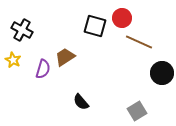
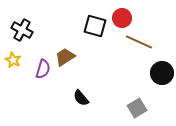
black semicircle: moved 4 px up
gray square: moved 3 px up
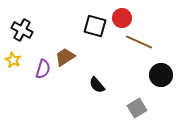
black circle: moved 1 px left, 2 px down
black semicircle: moved 16 px right, 13 px up
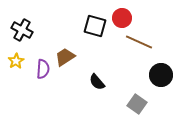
yellow star: moved 3 px right, 1 px down; rotated 14 degrees clockwise
purple semicircle: rotated 12 degrees counterclockwise
black semicircle: moved 3 px up
gray square: moved 4 px up; rotated 24 degrees counterclockwise
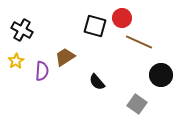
purple semicircle: moved 1 px left, 2 px down
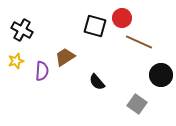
yellow star: rotated 14 degrees clockwise
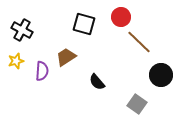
red circle: moved 1 px left, 1 px up
black square: moved 11 px left, 2 px up
brown line: rotated 20 degrees clockwise
brown trapezoid: moved 1 px right
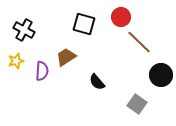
black cross: moved 2 px right
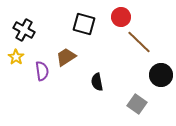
yellow star: moved 4 px up; rotated 21 degrees counterclockwise
purple semicircle: rotated 12 degrees counterclockwise
black semicircle: rotated 30 degrees clockwise
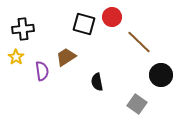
red circle: moved 9 px left
black cross: moved 1 px left, 1 px up; rotated 35 degrees counterclockwise
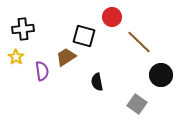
black square: moved 12 px down
